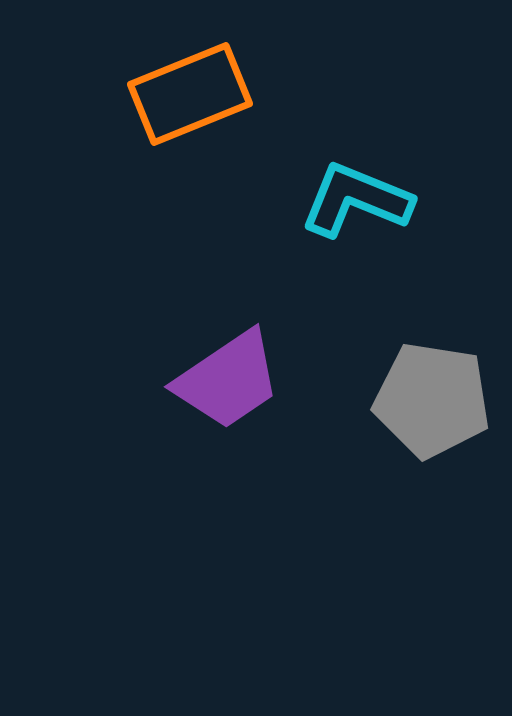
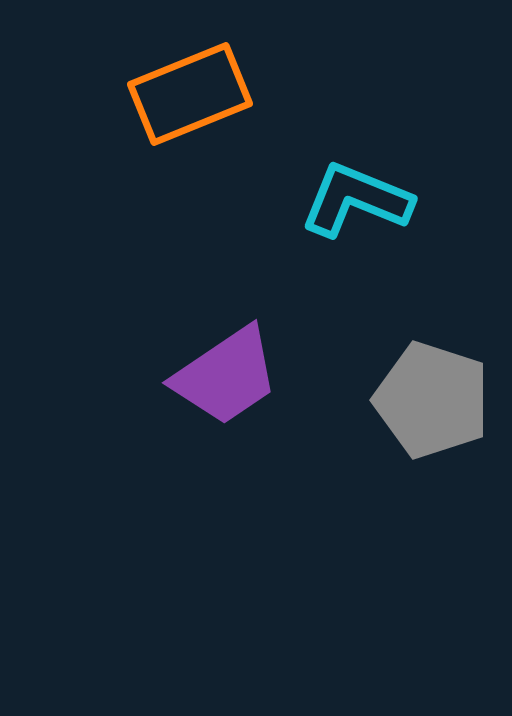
purple trapezoid: moved 2 px left, 4 px up
gray pentagon: rotated 9 degrees clockwise
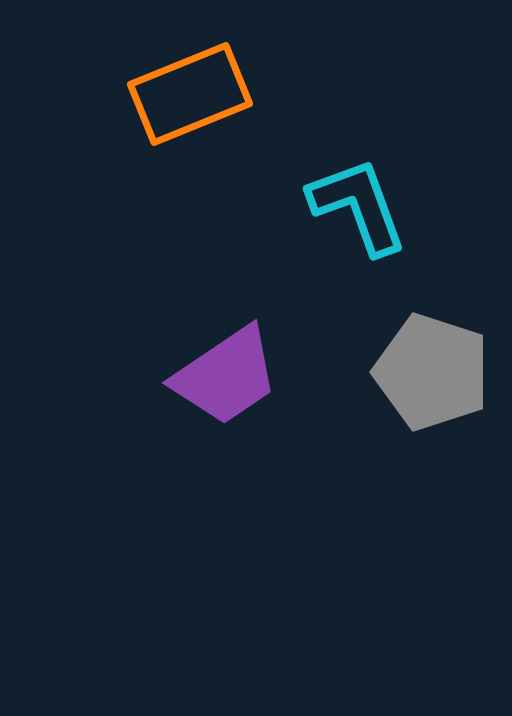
cyan L-shape: moved 2 px right, 6 px down; rotated 48 degrees clockwise
gray pentagon: moved 28 px up
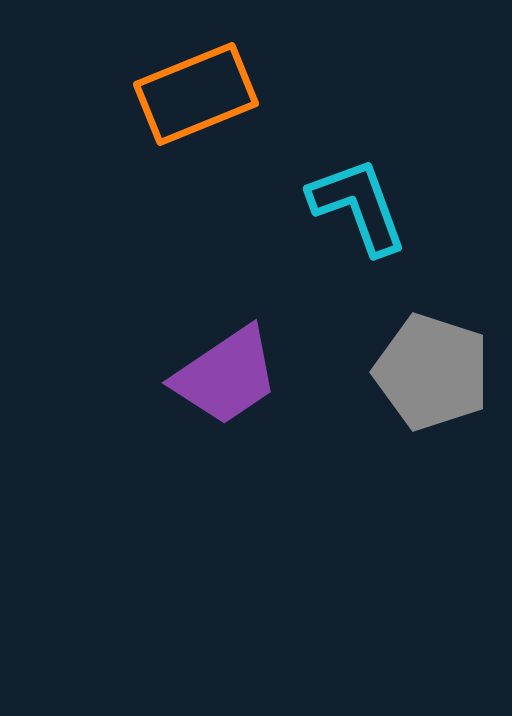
orange rectangle: moved 6 px right
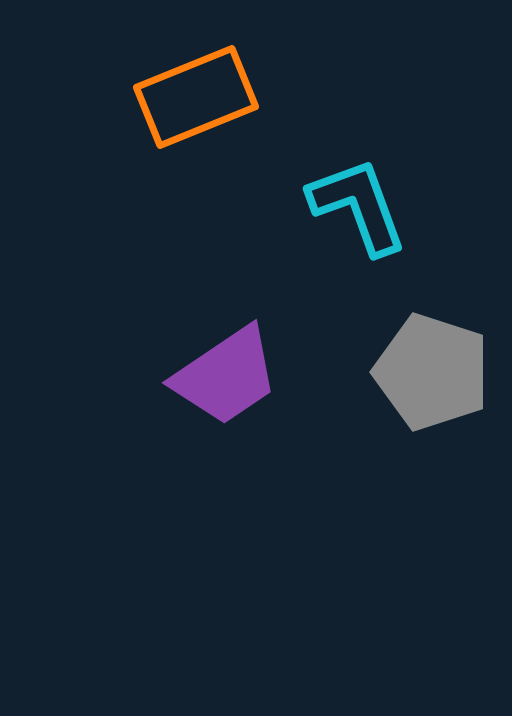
orange rectangle: moved 3 px down
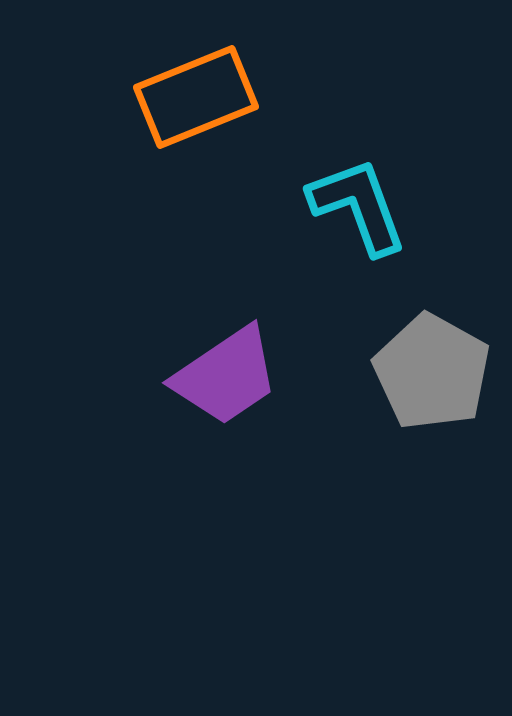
gray pentagon: rotated 11 degrees clockwise
